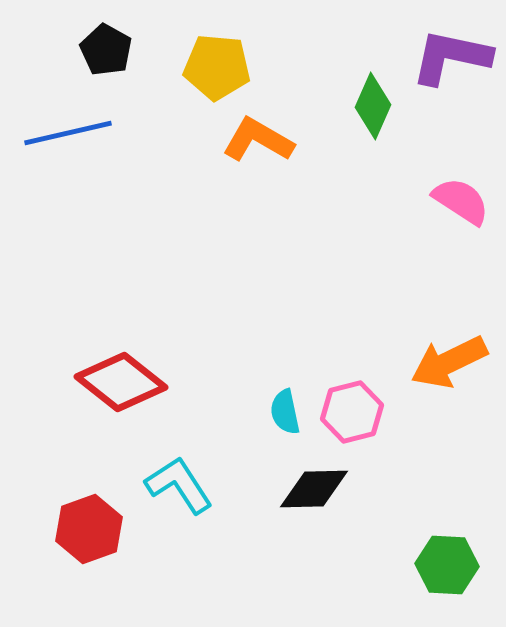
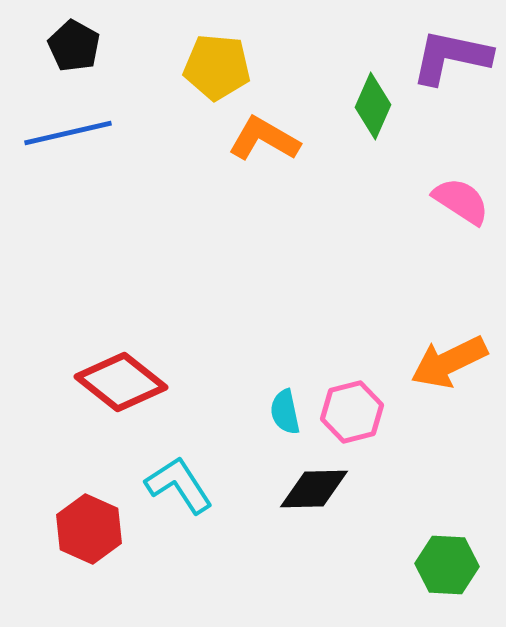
black pentagon: moved 32 px left, 4 px up
orange L-shape: moved 6 px right, 1 px up
red hexagon: rotated 16 degrees counterclockwise
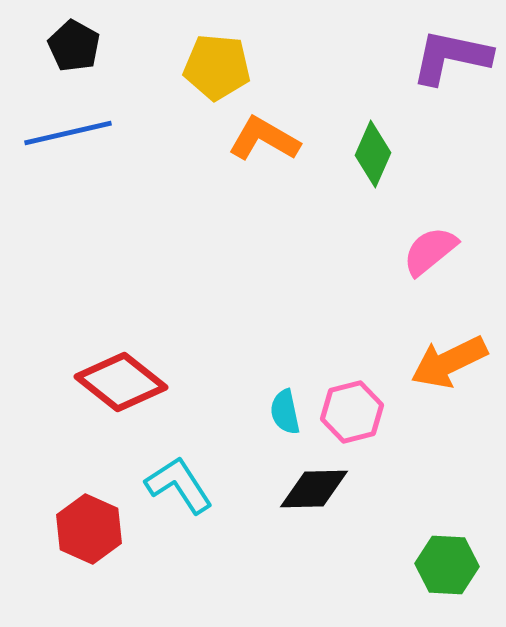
green diamond: moved 48 px down
pink semicircle: moved 31 px left, 50 px down; rotated 72 degrees counterclockwise
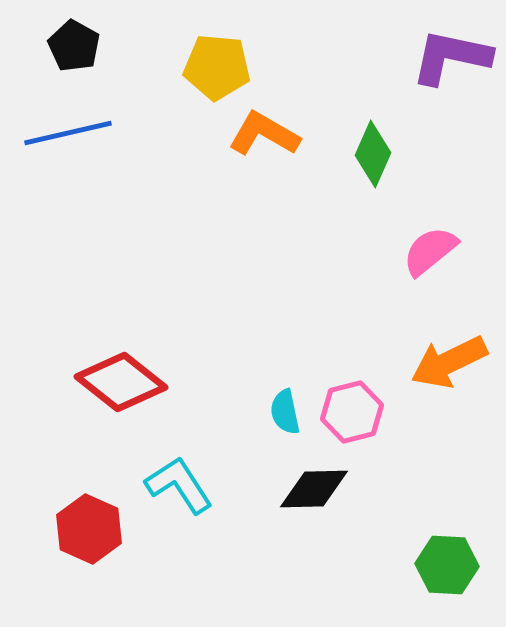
orange L-shape: moved 5 px up
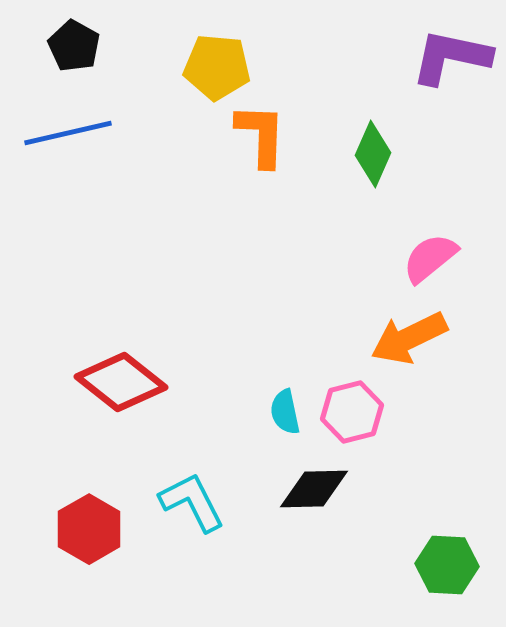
orange L-shape: moved 3 px left, 1 px down; rotated 62 degrees clockwise
pink semicircle: moved 7 px down
orange arrow: moved 40 px left, 24 px up
cyan L-shape: moved 13 px right, 17 px down; rotated 6 degrees clockwise
red hexagon: rotated 6 degrees clockwise
